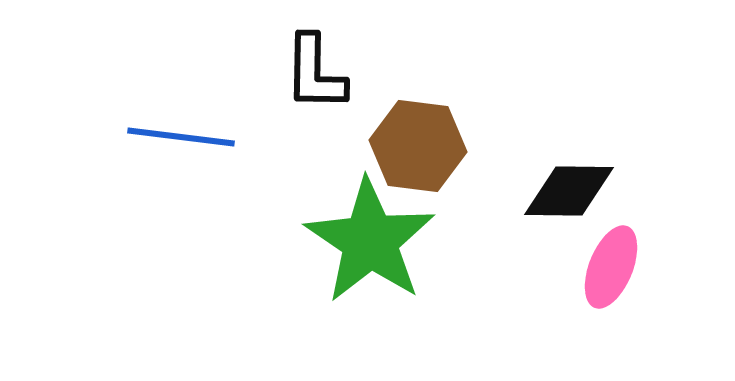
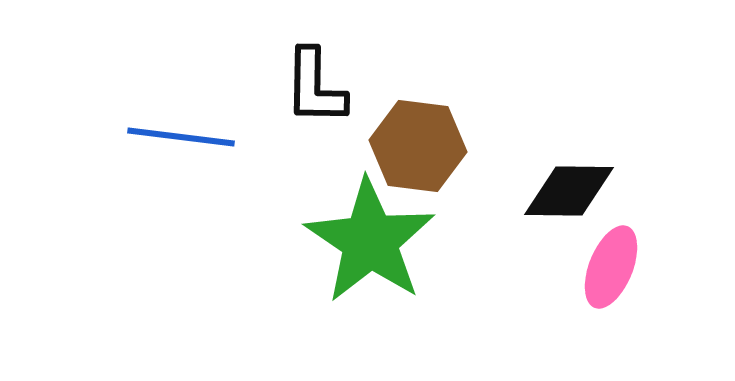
black L-shape: moved 14 px down
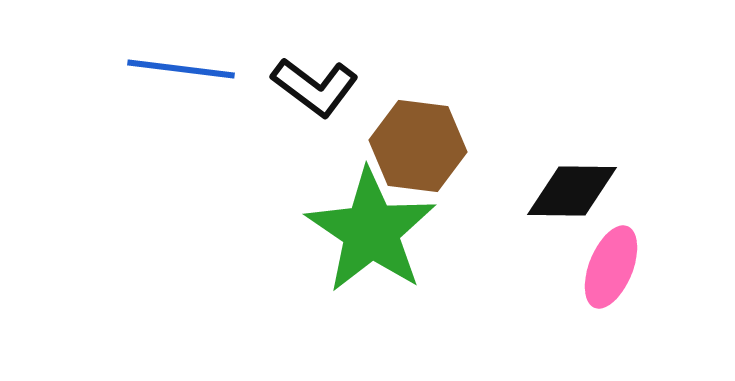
black L-shape: rotated 54 degrees counterclockwise
blue line: moved 68 px up
black diamond: moved 3 px right
green star: moved 1 px right, 10 px up
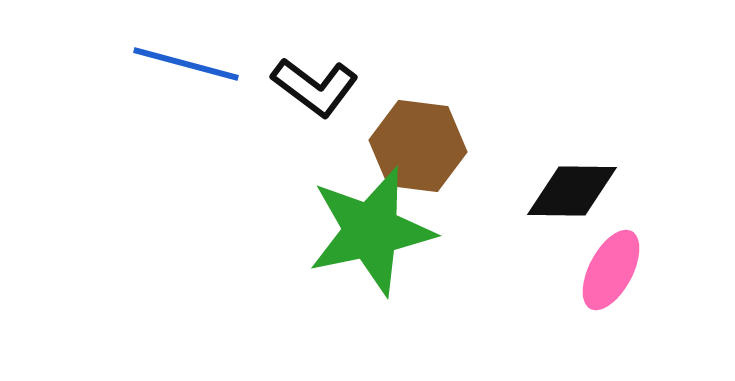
blue line: moved 5 px right, 5 px up; rotated 8 degrees clockwise
green star: rotated 26 degrees clockwise
pink ellipse: moved 3 px down; rotated 6 degrees clockwise
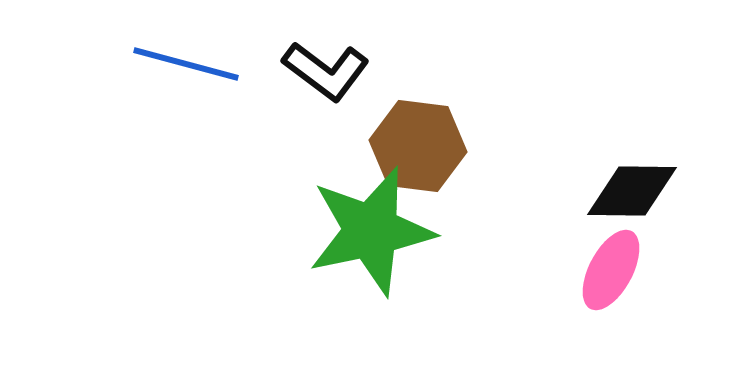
black L-shape: moved 11 px right, 16 px up
black diamond: moved 60 px right
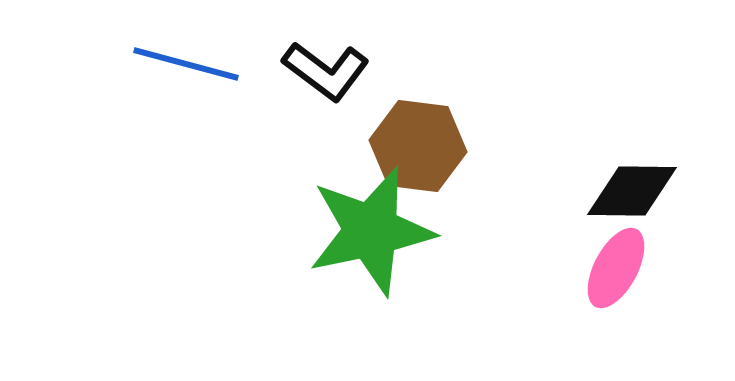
pink ellipse: moved 5 px right, 2 px up
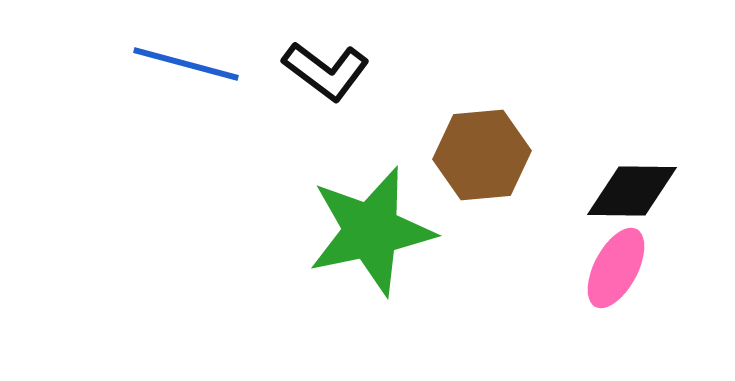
brown hexagon: moved 64 px right, 9 px down; rotated 12 degrees counterclockwise
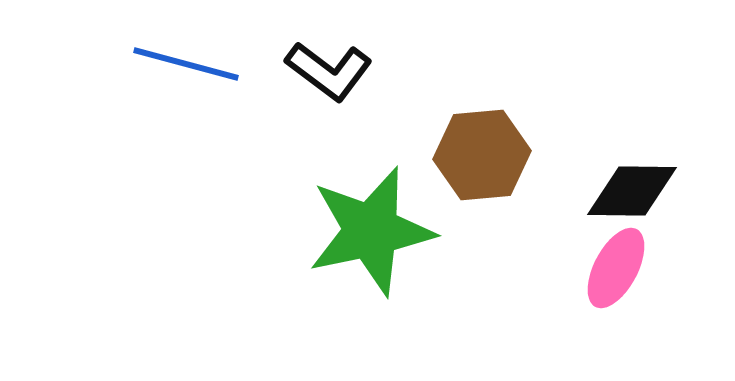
black L-shape: moved 3 px right
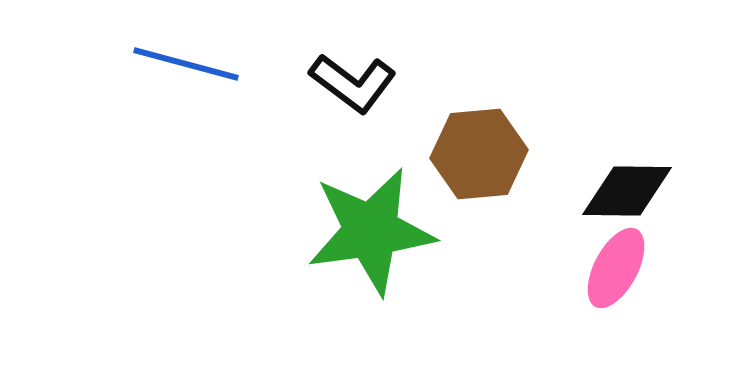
black L-shape: moved 24 px right, 12 px down
brown hexagon: moved 3 px left, 1 px up
black diamond: moved 5 px left
green star: rotated 4 degrees clockwise
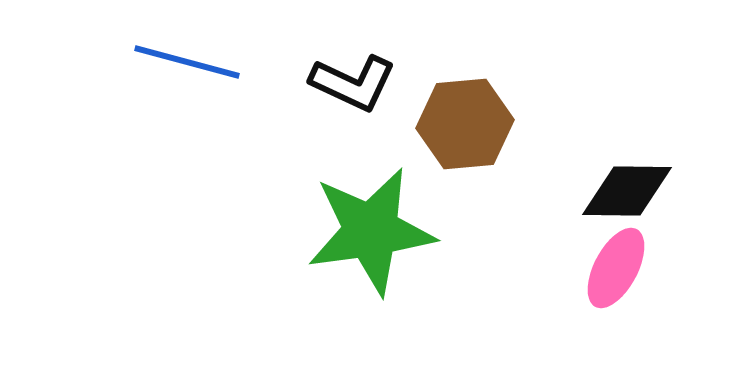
blue line: moved 1 px right, 2 px up
black L-shape: rotated 12 degrees counterclockwise
brown hexagon: moved 14 px left, 30 px up
